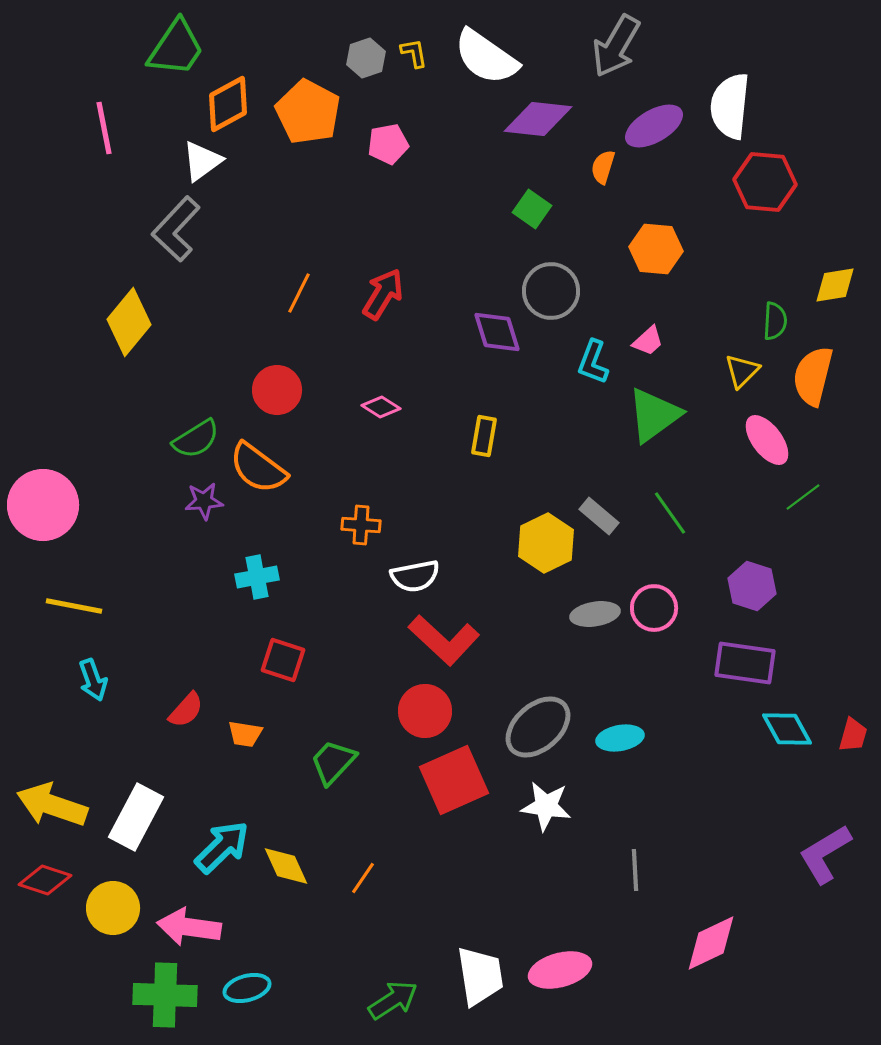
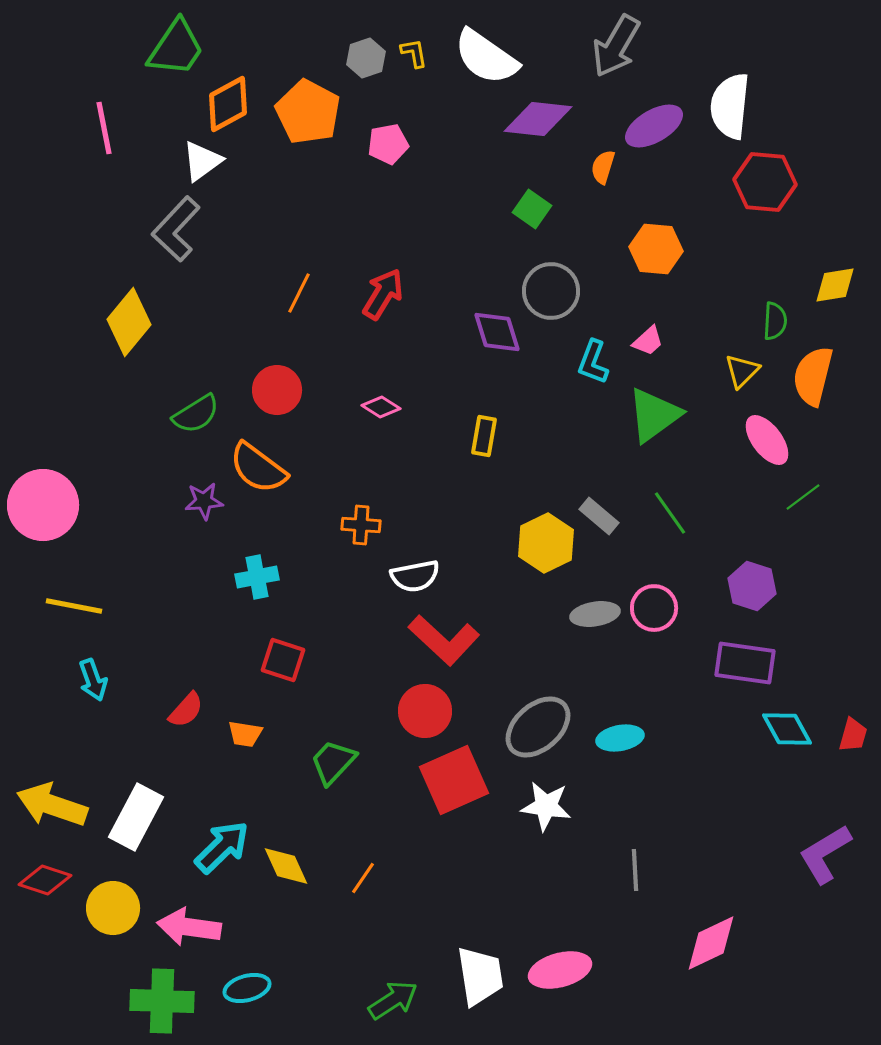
green semicircle at (196, 439): moved 25 px up
green cross at (165, 995): moved 3 px left, 6 px down
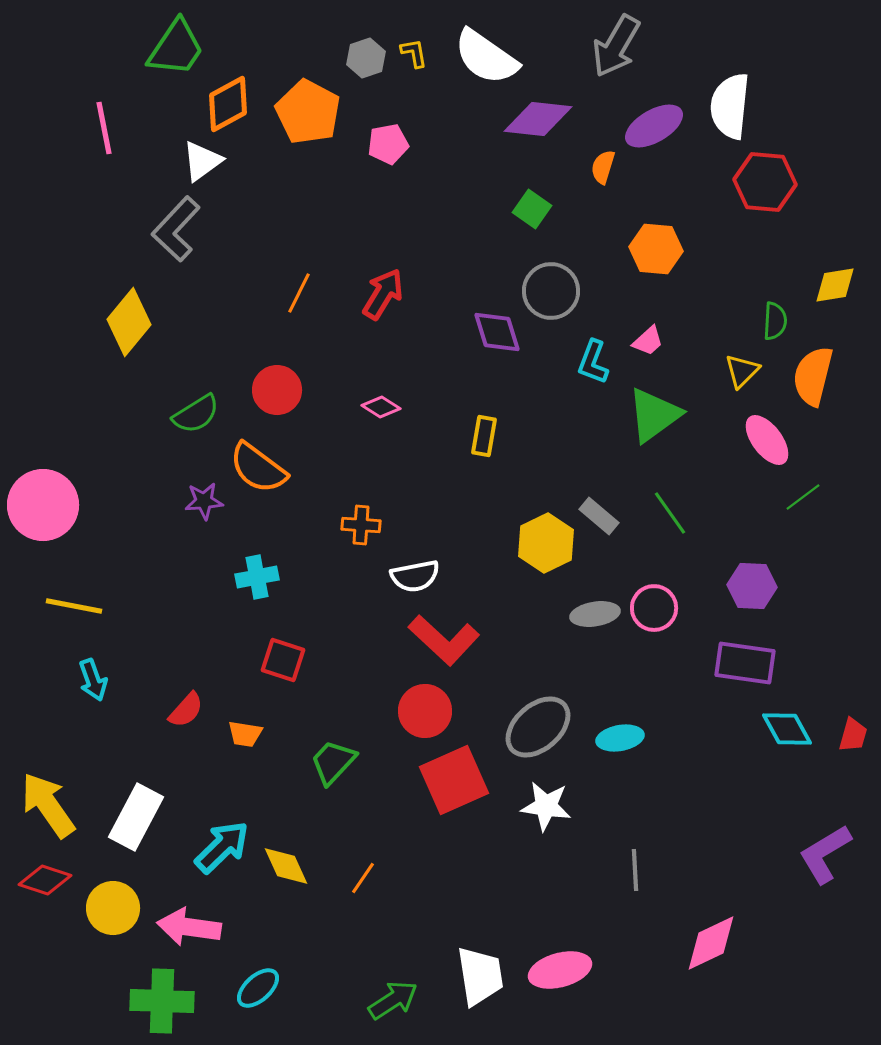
purple hexagon at (752, 586): rotated 15 degrees counterclockwise
yellow arrow at (52, 805): moved 4 px left; rotated 36 degrees clockwise
cyan ellipse at (247, 988): moved 11 px right; rotated 27 degrees counterclockwise
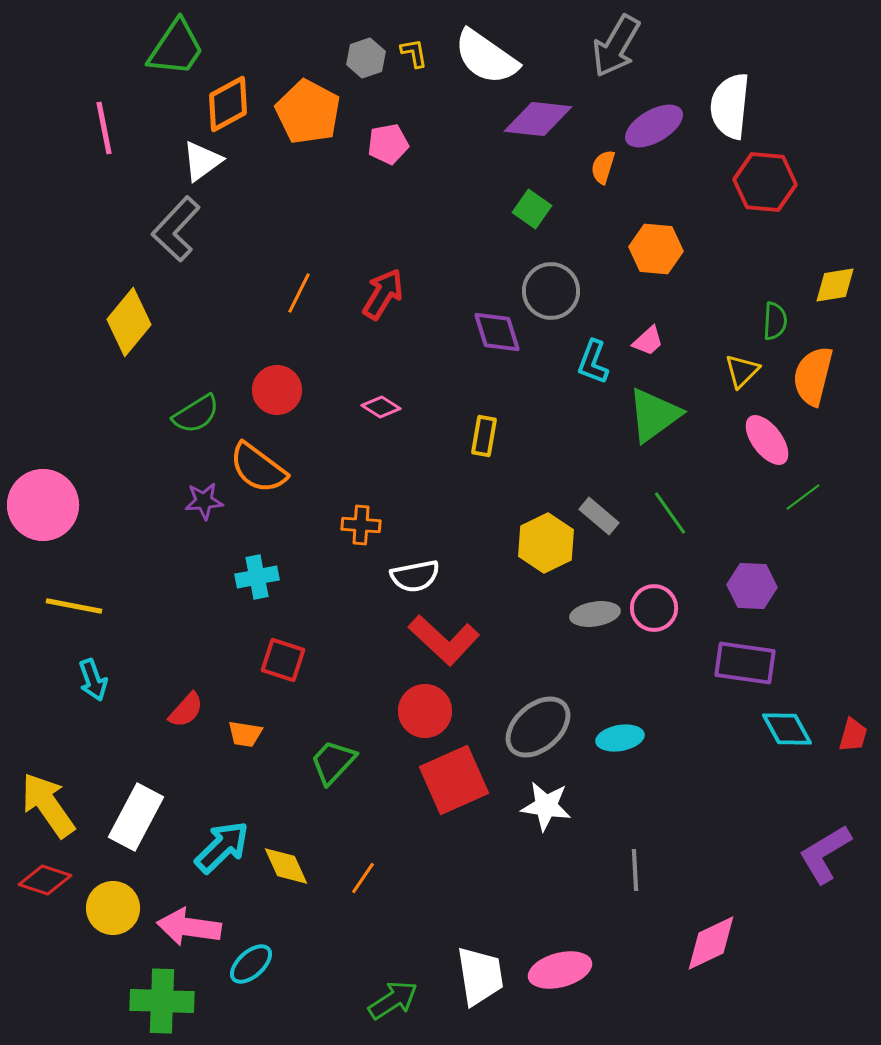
cyan ellipse at (258, 988): moved 7 px left, 24 px up
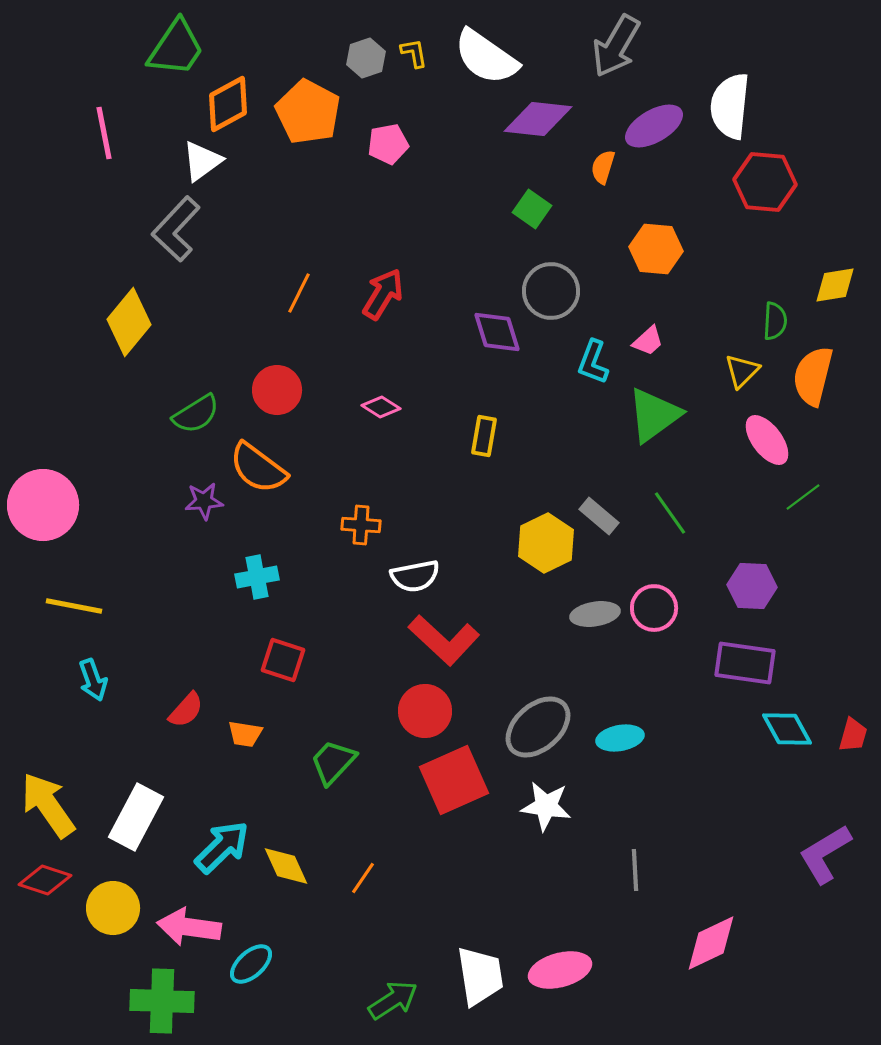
pink line at (104, 128): moved 5 px down
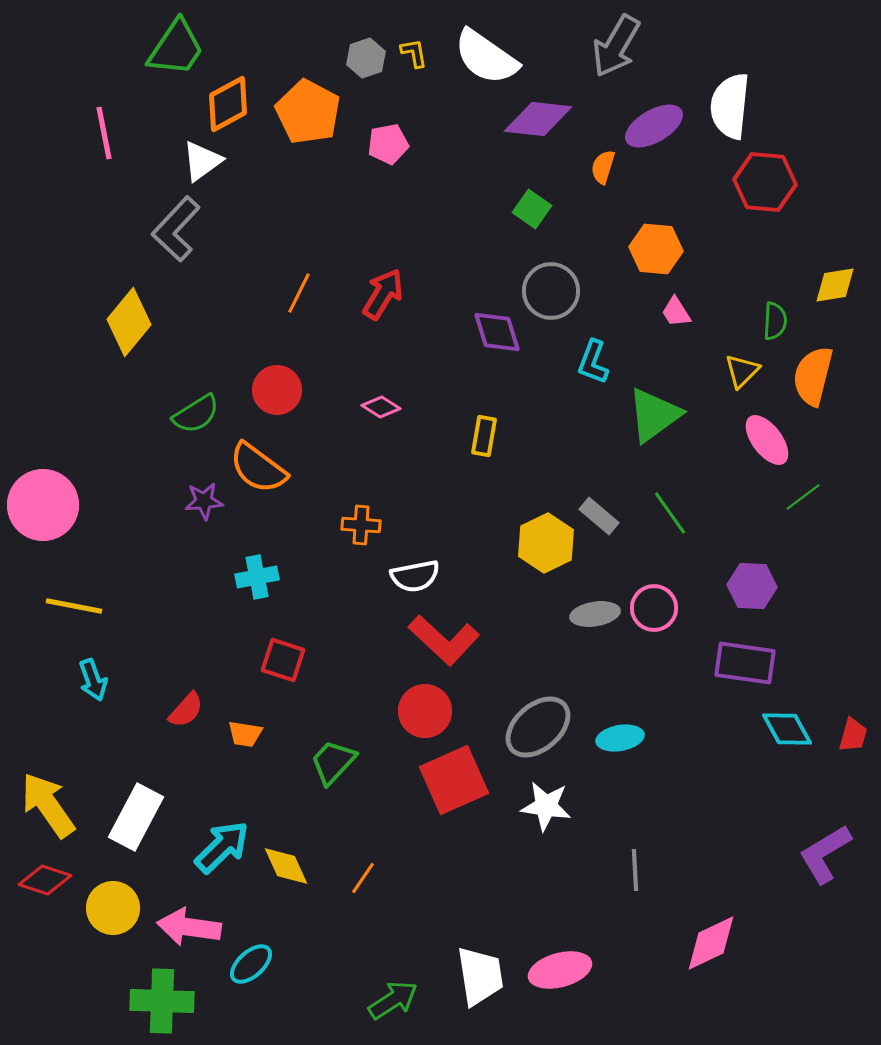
pink trapezoid at (648, 341): moved 28 px right, 29 px up; rotated 100 degrees clockwise
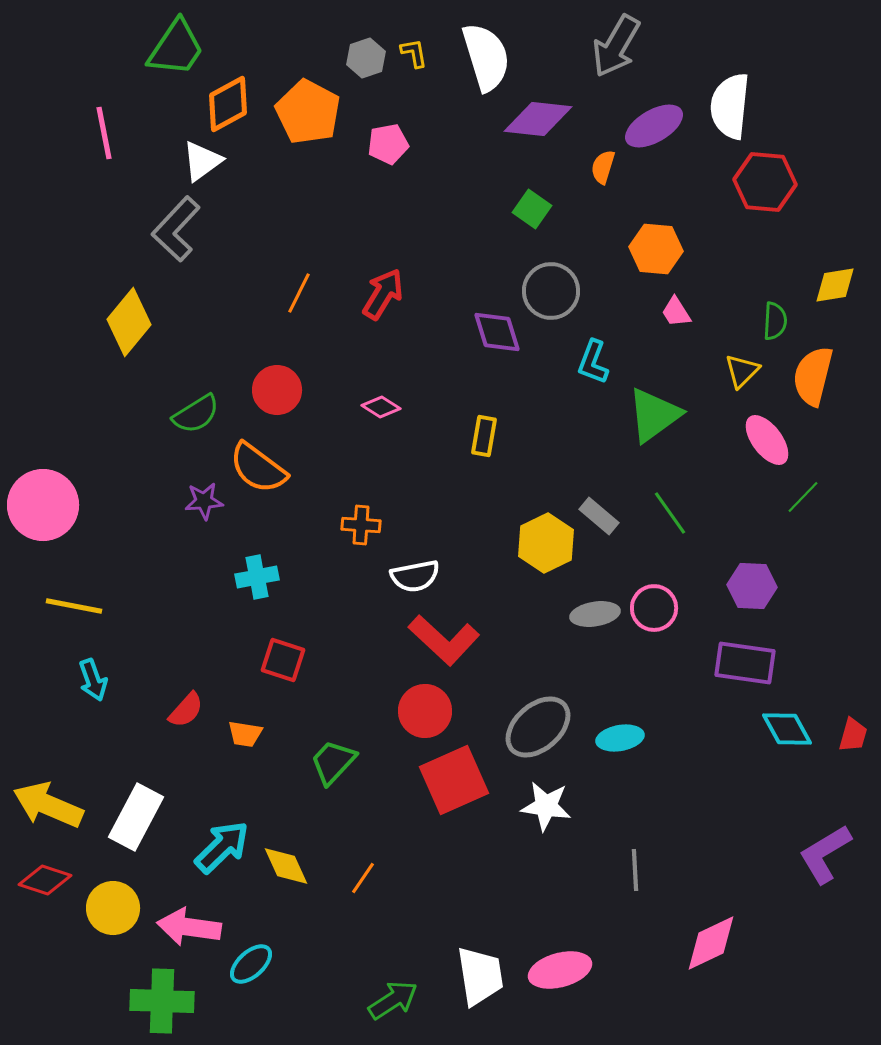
white semicircle at (486, 57): rotated 142 degrees counterclockwise
green line at (803, 497): rotated 9 degrees counterclockwise
yellow arrow at (48, 805): rotated 32 degrees counterclockwise
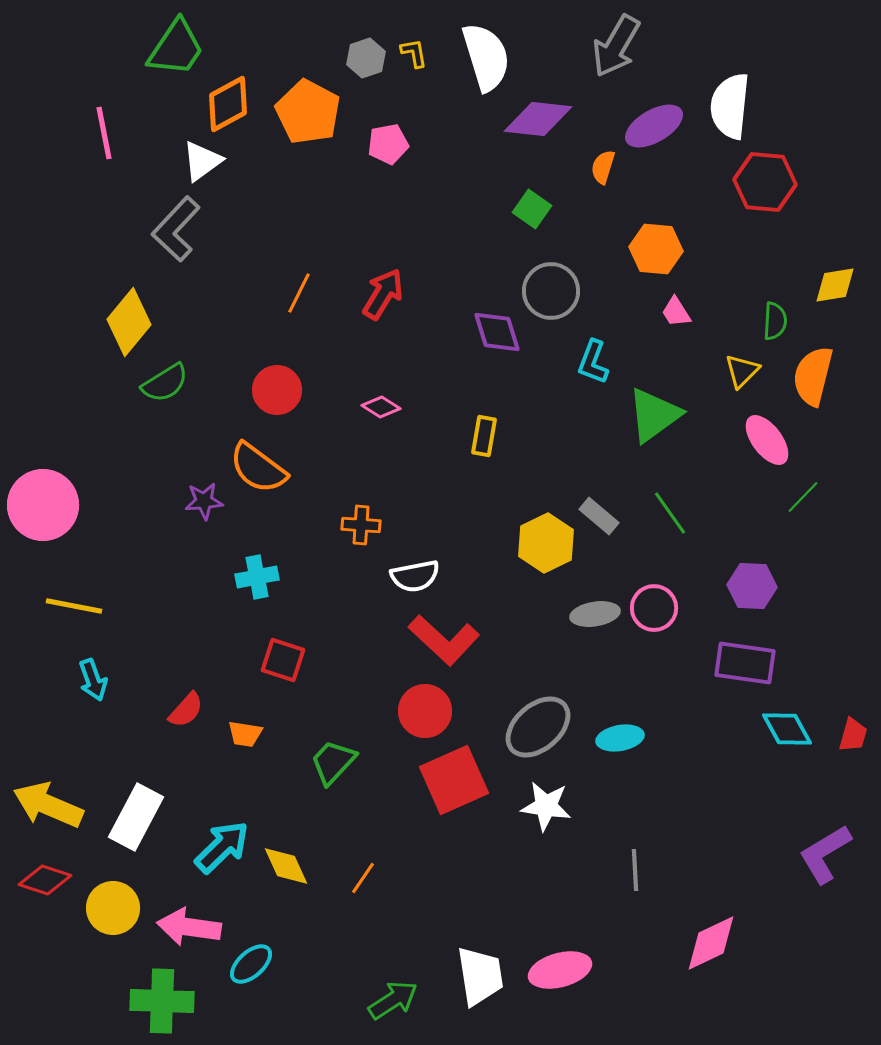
green semicircle at (196, 414): moved 31 px left, 31 px up
